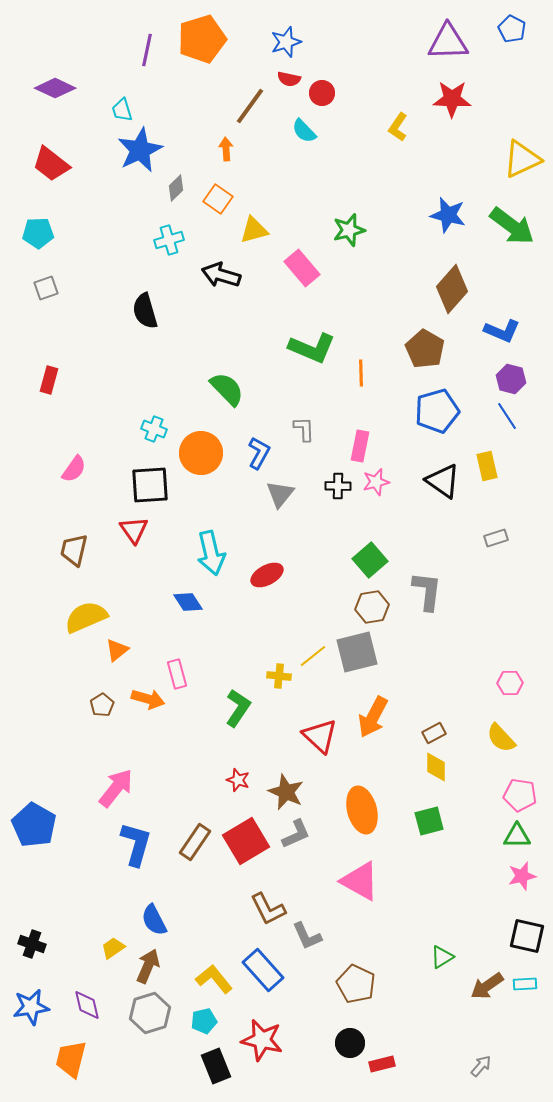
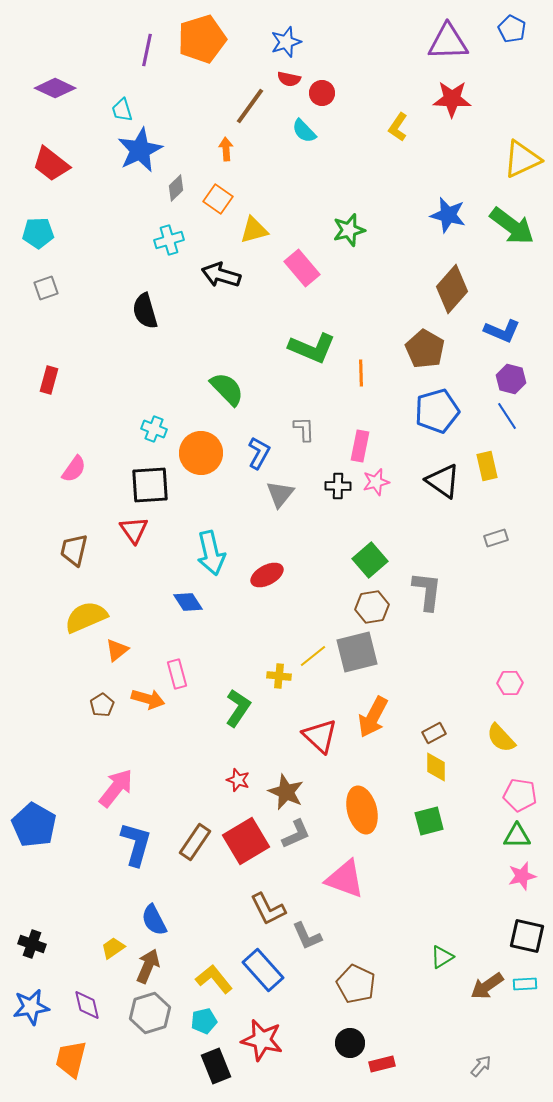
pink triangle at (360, 881): moved 15 px left, 2 px up; rotated 9 degrees counterclockwise
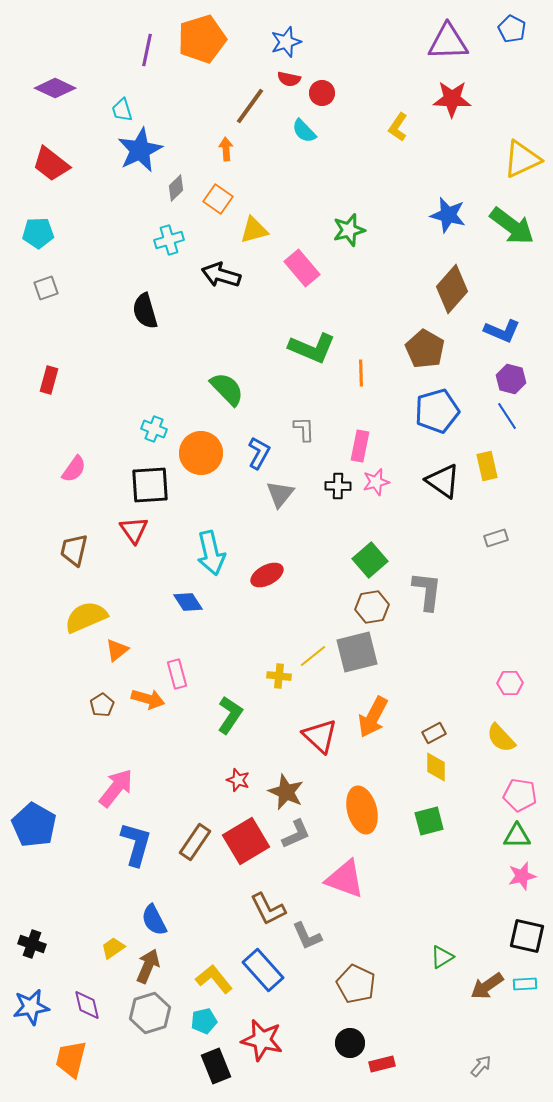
green L-shape at (238, 708): moved 8 px left, 7 px down
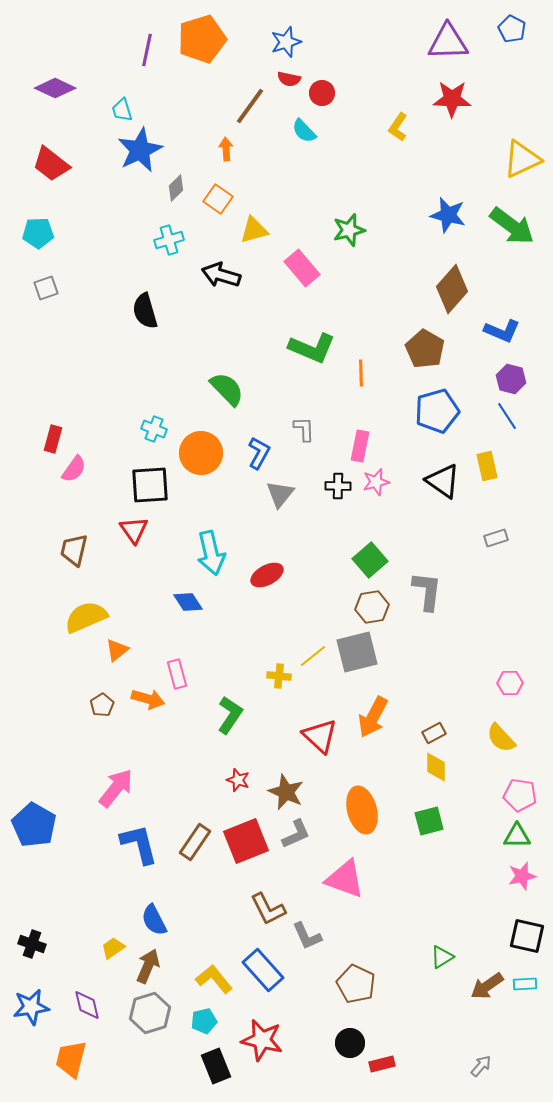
red rectangle at (49, 380): moved 4 px right, 59 px down
red square at (246, 841): rotated 9 degrees clockwise
blue L-shape at (136, 844): moved 3 px right; rotated 30 degrees counterclockwise
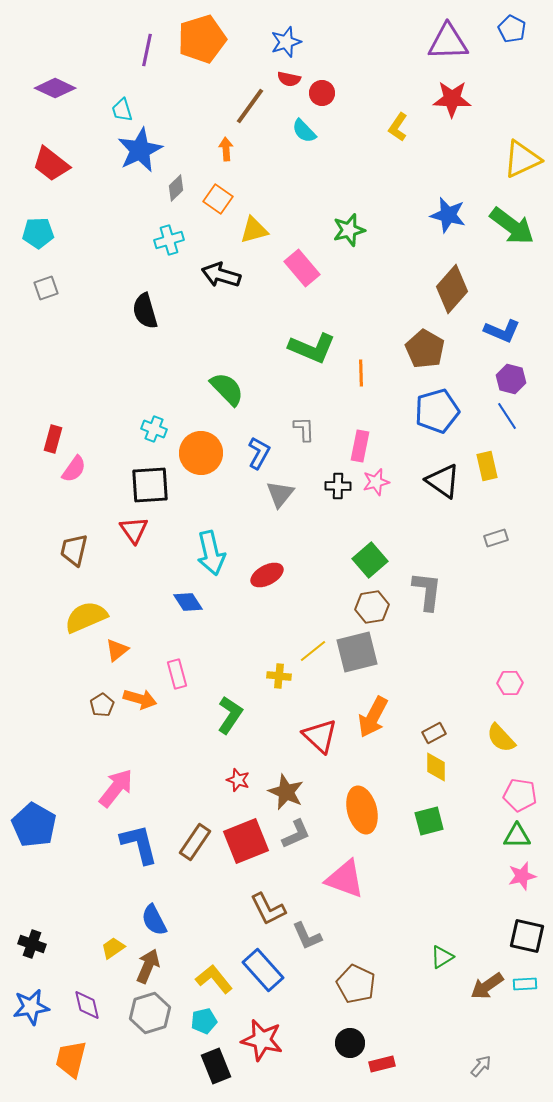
yellow line at (313, 656): moved 5 px up
orange arrow at (148, 699): moved 8 px left
